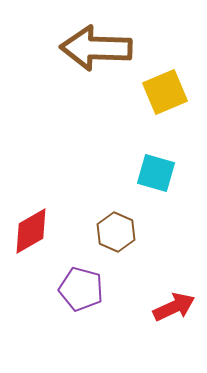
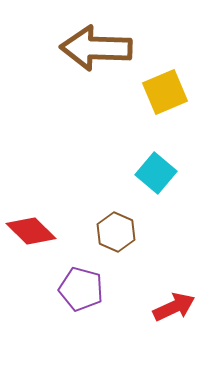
cyan square: rotated 24 degrees clockwise
red diamond: rotated 75 degrees clockwise
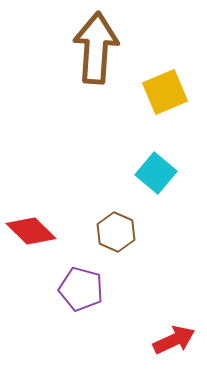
brown arrow: rotated 92 degrees clockwise
red arrow: moved 33 px down
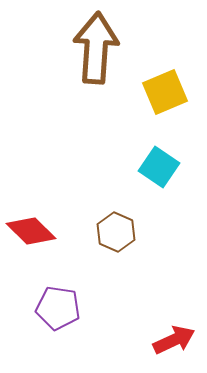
cyan square: moved 3 px right, 6 px up; rotated 6 degrees counterclockwise
purple pentagon: moved 23 px left, 19 px down; rotated 6 degrees counterclockwise
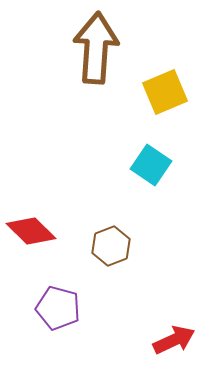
cyan square: moved 8 px left, 2 px up
brown hexagon: moved 5 px left, 14 px down; rotated 15 degrees clockwise
purple pentagon: rotated 6 degrees clockwise
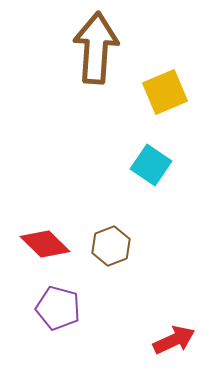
red diamond: moved 14 px right, 13 px down
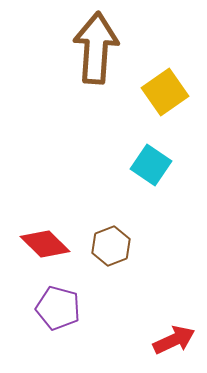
yellow square: rotated 12 degrees counterclockwise
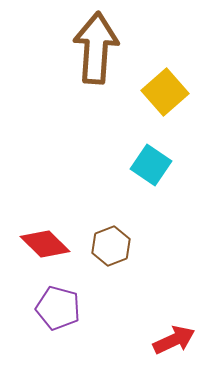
yellow square: rotated 6 degrees counterclockwise
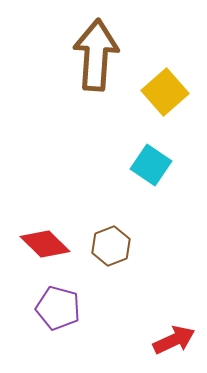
brown arrow: moved 7 px down
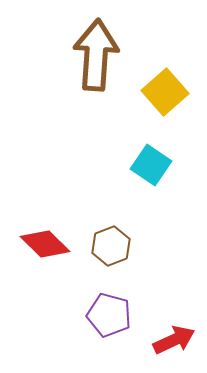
purple pentagon: moved 51 px right, 7 px down
